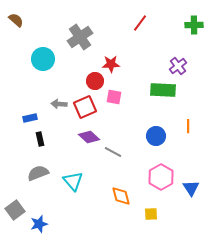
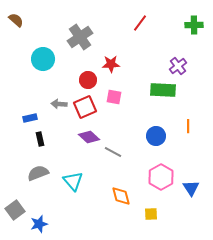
red circle: moved 7 px left, 1 px up
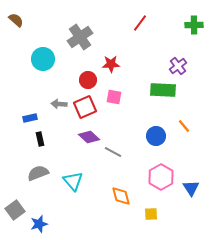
orange line: moved 4 px left; rotated 40 degrees counterclockwise
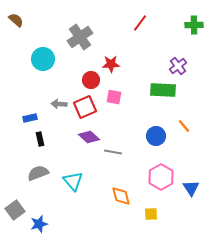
red circle: moved 3 px right
gray line: rotated 18 degrees counterclockwise
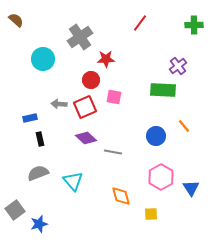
red star: moved 5 px left, 5 px up
purple diamond: moved 3 px left, 1 px down
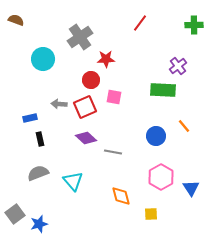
brown semicircle: rotated 21 degrees counterclockwise
gray square: moved 4 px down
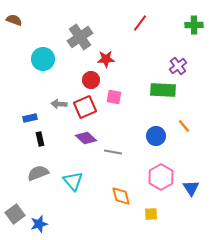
brown semicircle: moved 2 px left
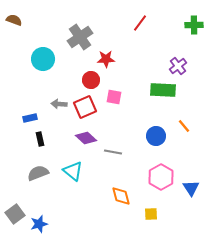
cyan triangle: moved 10 px up; rotated 10 degrees counterclockwise
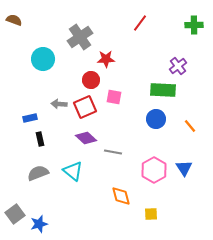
orange line: moved 6 px right
blue circle: moved 17 px up
pink hexagon: moved 7 px left, 7 px up
blue triangle: moved 7 px left, 20 px up
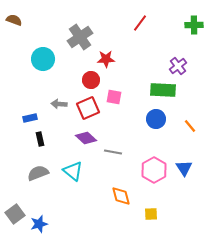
red square: moved 3 px right, 1 px down
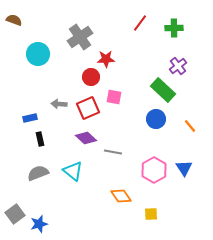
green cross: moved 20 px left, 3 px down
cyan circle: moved 5 px left, 5 px up
red circle: moved 3 px up
green rectangle: rotated 40 degrees clockwise
orange diamond: rotated 20 degrees counterclockwise
